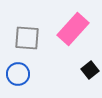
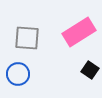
pink rectangle: moved 6 px right, 3 px down; rotated 16 degrees clockwise
black square: rotated 18 degrees counterclockwise
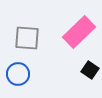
pink rectangle: rotated 12 degrees counterclockwise
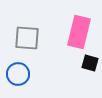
pink rectangle: rotated 32 degrees counterclockwise
black square: moved 7 px up; rotated 18 degrees counterclockwise
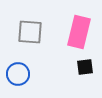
gray square: moved 3 px right, 6 px up
black square: moved 5 px left, 4 px down; rotated 24 degrees counterclockwise
